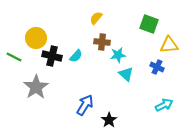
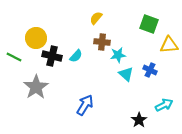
blue cross: moved 7 px left, 3 px down
black star: moved 30 px right
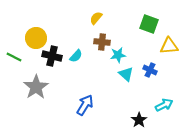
yellow triangle: moved 1 px down
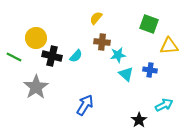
blue cross: rotated 16 degrees counterclockwise
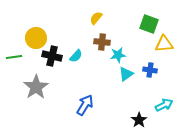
yellow triangle: moved 5 px left, 2 px up
green line: rotated 35 degrees counterclockwise
cyan triangle: rotated 42 degrees clockwise
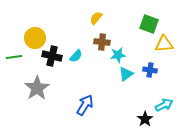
yellow circle: moved 1 px left
gray star: moved 1 px right, 1 px down
black star: moved 6 px right, 1 px up
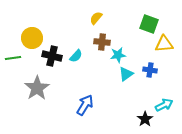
yellow circle: moved 3 px left
green line: moved 1 px left, 1 px down
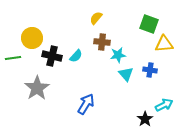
cyan triangle: rotated 35 degrees counterclockwise
blue arrow: moved 1 px right, 1 px up
